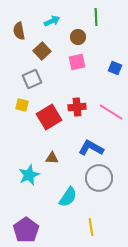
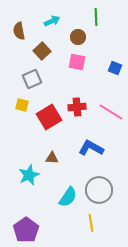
pink square: rotated 24 degrees clockwise
gray circle: moved 12 px down
yellow line: moved 4 px up
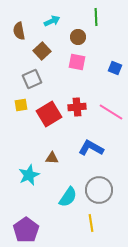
yellow square: moved 1 px left; rotated 24 degrees counterclockwise
red square: moved 3 px up
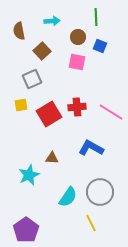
cyan arrow: rotated 21 degrees clockwise
blue square: moved 15 px left, 22 px up
gray circle: moved 1 px right, 2 px down
yellow line: rotated 18 degrees counterclockwise
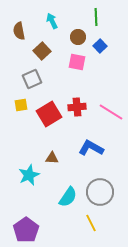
cyan arrow: rotated 112 degrees counterclockwise
blue square: rotated 24 degrees clockwise
